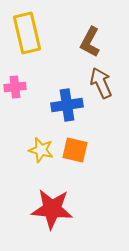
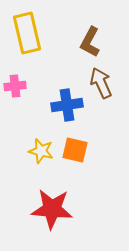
pink cross: moved 1 px up
yellow star: moved 1 px down
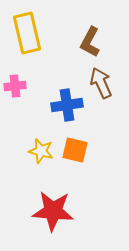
red star: moved 1 px right, 2 px down
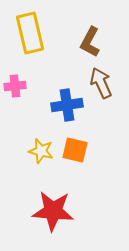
yellow rectangle: moved 3 px right
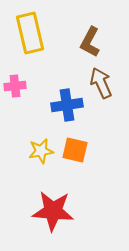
yellow star: rotated 25 degrees counterclockwise
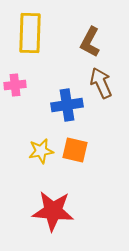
yellow rectangle: rotated 15 degrees clockwise
pink cross: moved 1 px up
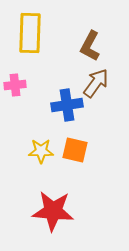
brown L-shape: moved 4 px down
brown arrow: moved 5 px left; rotated 60 degrees clockwise
yellow star: rotated 10 degrees clockwise
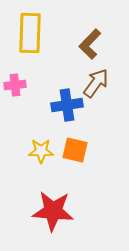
brown L-shape: moved 2 px up; rotated 16 degrees clockwise
